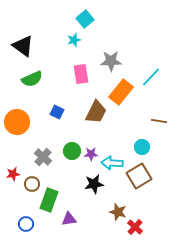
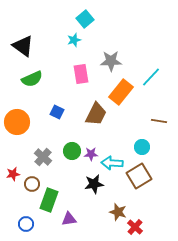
brown trapezoid: moved 2 px down
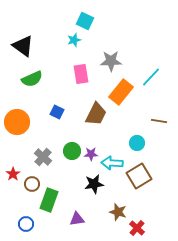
cyan square: moved 2 px down; rotated 24 degrees counterclockwise
cyan circle: moved 5 px left, 4 px up
red star: rotated 24 degrees counterclockwise
purple triangle: moved 8 px right
red cross: moved 2 px right, 1 px down
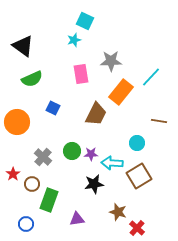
blue square: moved 4 px left, 4 px up
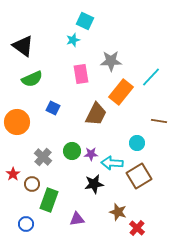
cyan star: moved 1 px left
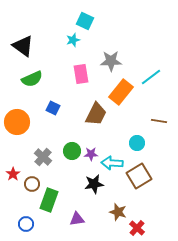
cyan line: rotated 10 degrees clockwise
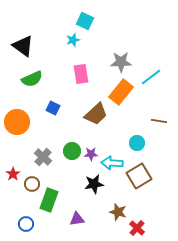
gray star: moved 10 px right, 1 px down
brown trapezoid: rotated 20 degrees clockwise
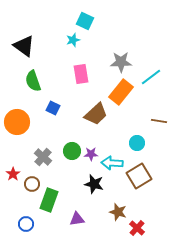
black triangle: moved 1 px right
green semicircle: moved 1 px right, 2 px down; rotated 95 degrees clockwise
black star: rotated 24 degrees clockwise
